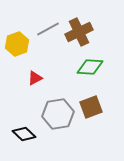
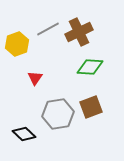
red triangle: rotated 28 degrees counterclockwise
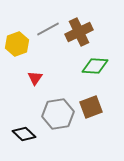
green diamond: moved 5 px right, 1 px up
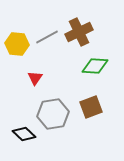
gray line: moved 1 px left, 8 px down
yellow hexagon: rotated 25 degrees clockwise
gray hexagon: moved 5 px left
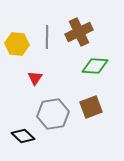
gray line: rotated 60 degrees counterclockwise
black diamond: moved 1 px left, 2 px down
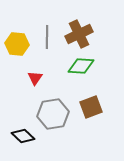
brown cross: moved 2 px down
green diamond: moved 14 px left
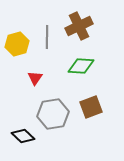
brown cross: moved 8 px up
yellow hexagon: rotated 20 degrees counterclockwise
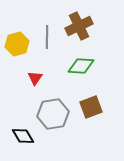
black diamond: rotated 15 degrees clockwise
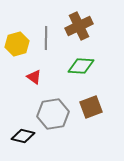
gray line: moved 1 px left, 1 px down
red triangle: moved 1 px left, 1 px up; rotated 28 degrees counterclockwise
black diamond: rotated 45 degrees counterclockwise
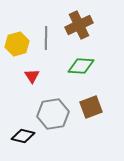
brown cross: moved 1 px up
red triangle: moved 2 px left, 1 px up; rotated 21 degrees clockwise
